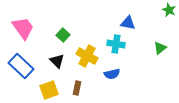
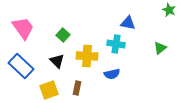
yellow cross: rotated 25 degrees counterclockwise
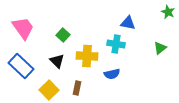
green star: moved 1 px left, 2 px down
yellow square: rotated 24 degrees counterclockwise
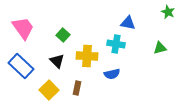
green triangle: rotated 24 degrees clockwise
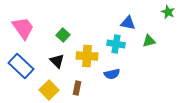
green triangle: moved 11 px left, 7 px up
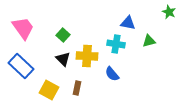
green star: moved 1 px right
black triangle: moved 6 px right, 2 px up
blue semicircle: rotated 63 degrees clockwise
yellow square: rotated 18 degrees counterclockwise
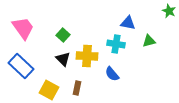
green star: moved 1 px up
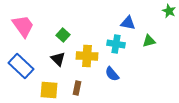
pink trapezoid: moved 2 px up
black triangle: moved 5 px left
yellow square: rotated 24 degrees counterclockwise
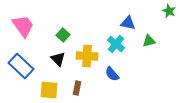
cyan cross: rotated 30 degrees clockwise
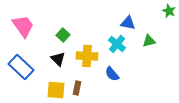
cyan cross: moved 1 px right
blue rectangle: moved 1 px down
yellow square: moved 7 px right
